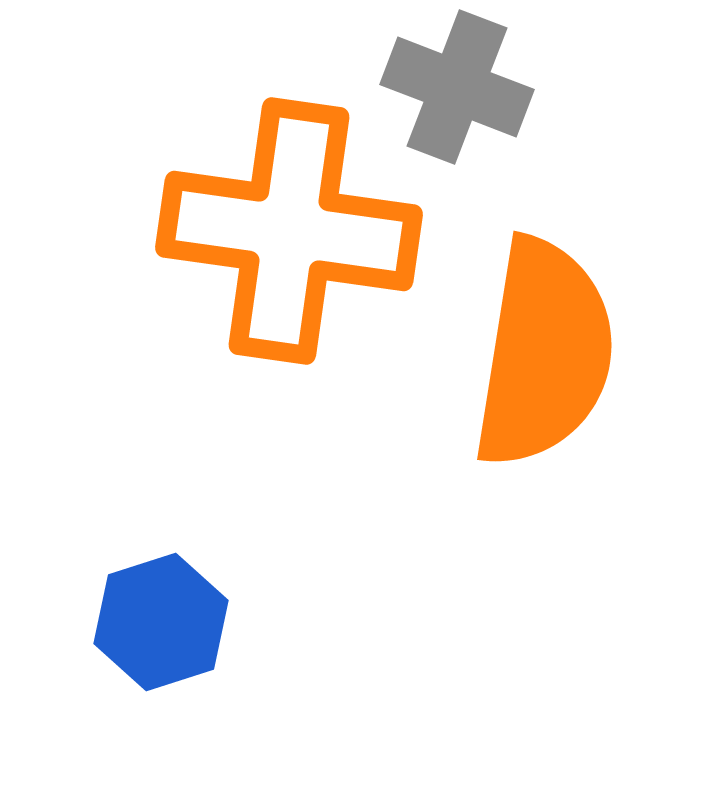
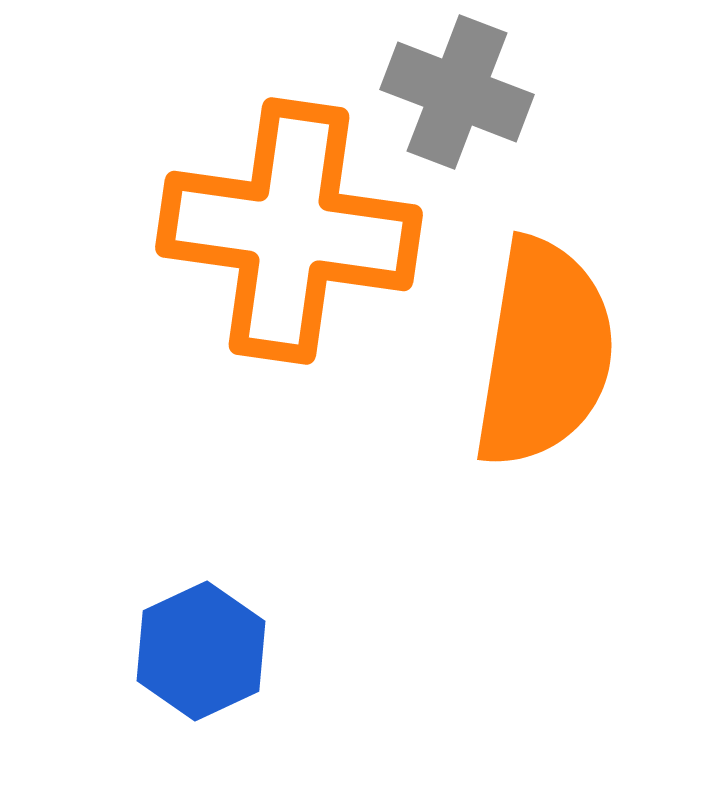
gray cross: moved 5 px down
blue hexagon: moved 40 px right, 29 px down; rotated 7 degrees counterclockwise
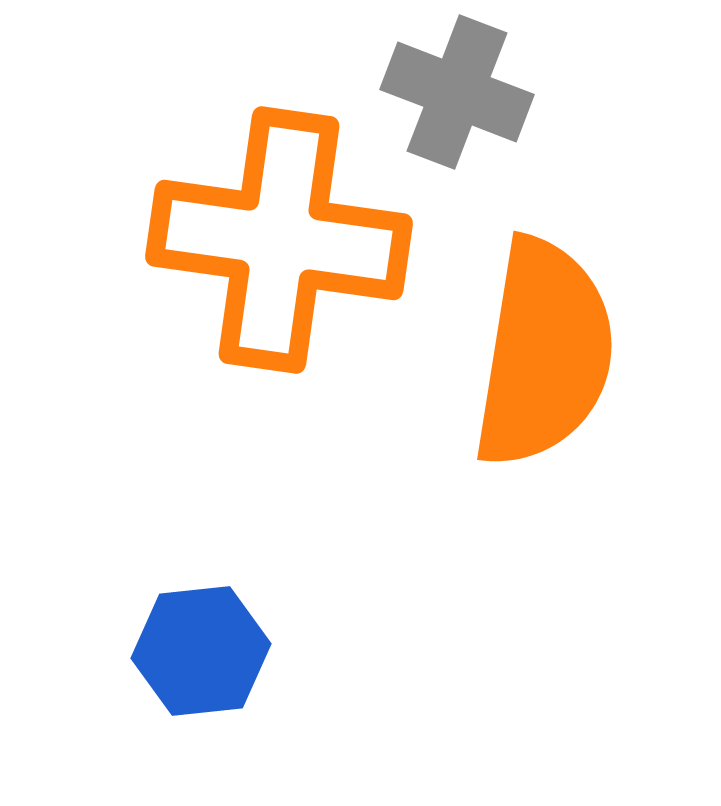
orange cross: moved 10 px left, 9 px down
blue hexagon: rotated 19 degrees clockwise
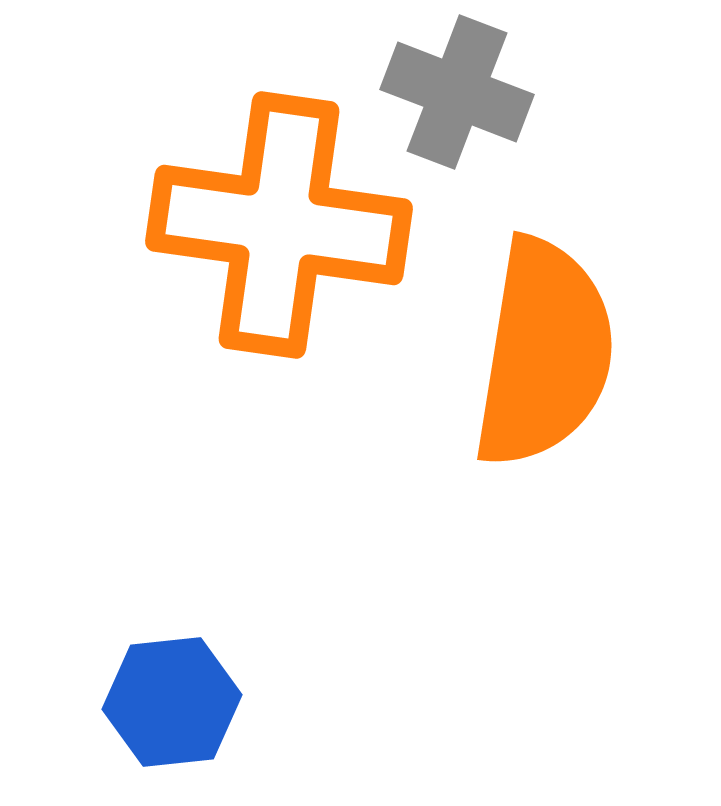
orange cross: moved 15 px up
blue hexagon: moved 29 px left, 51 px down
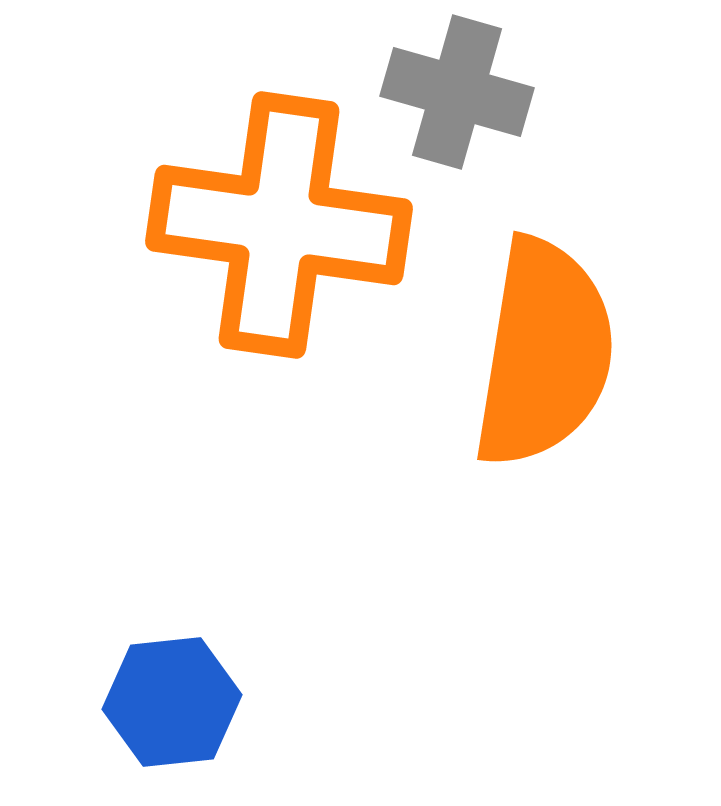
gray cross: rotated 5 degrees counterclockwise
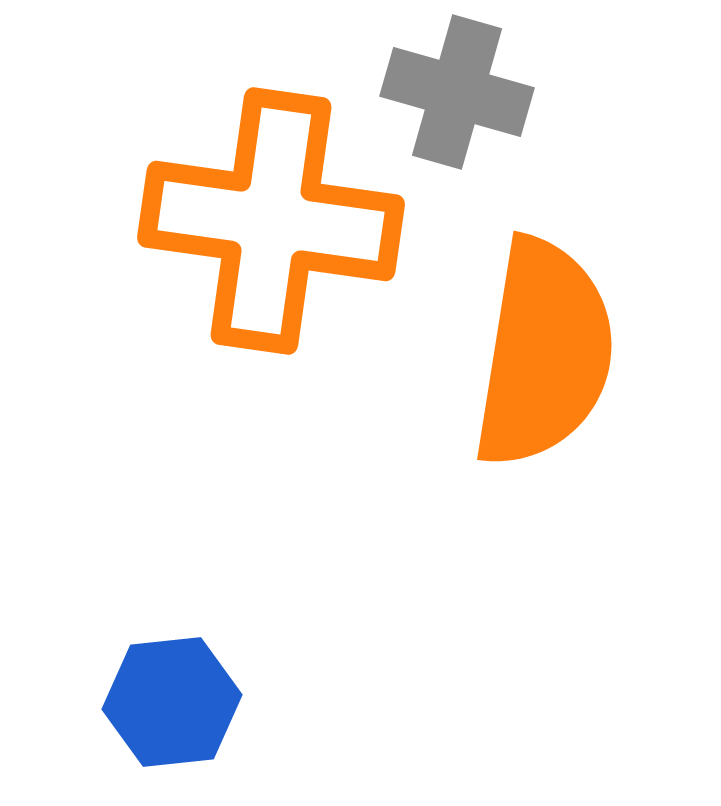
orange cross: moved 8 px left, 4 px up
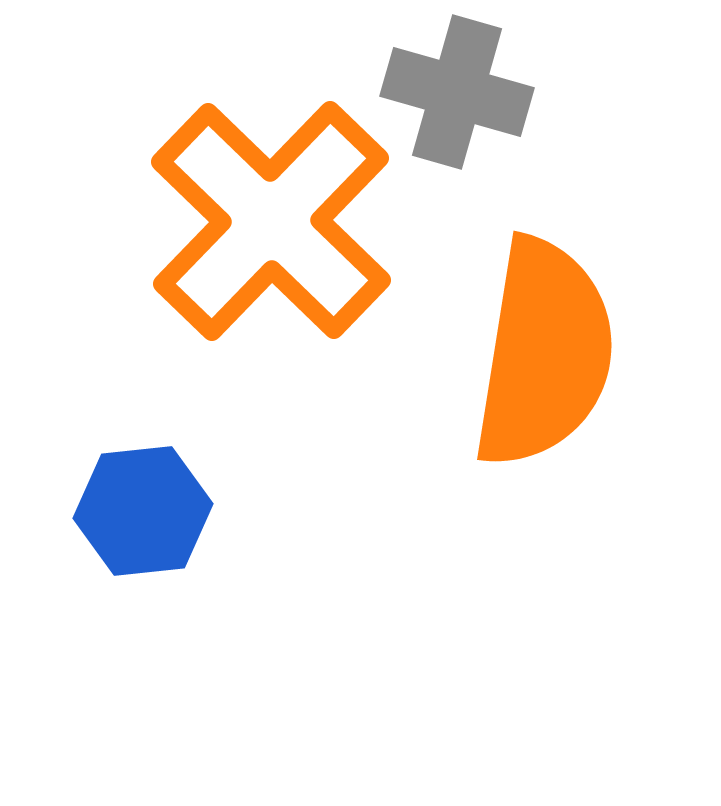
orange cross: rotated 36 degrees clockwise
blue hexagon: moved 29 px left, 191 px up
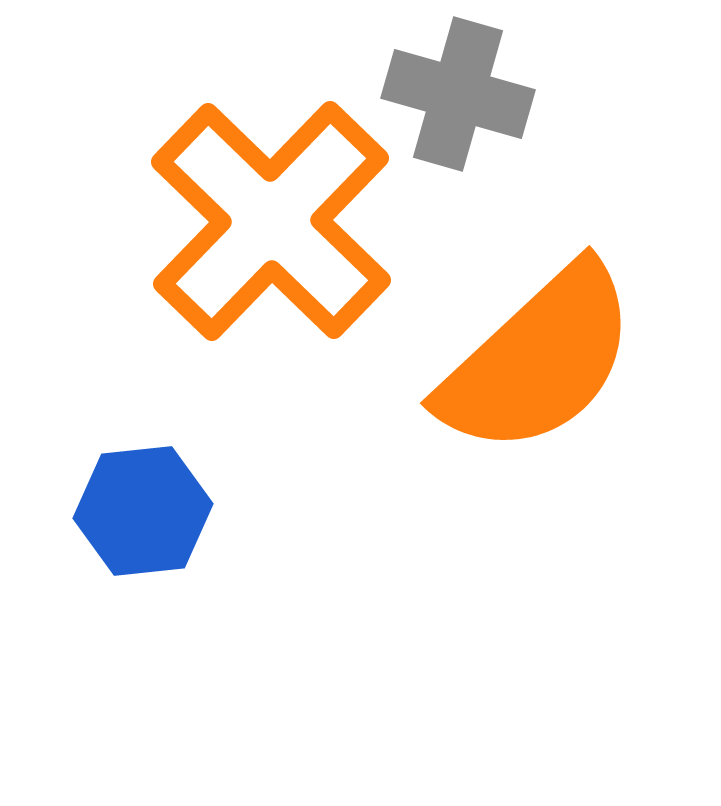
gray cross: moved 1 px right, 2 px down
orange semicircle: moved 6 px left, 7 px down; rotated 38 degrees clockwise
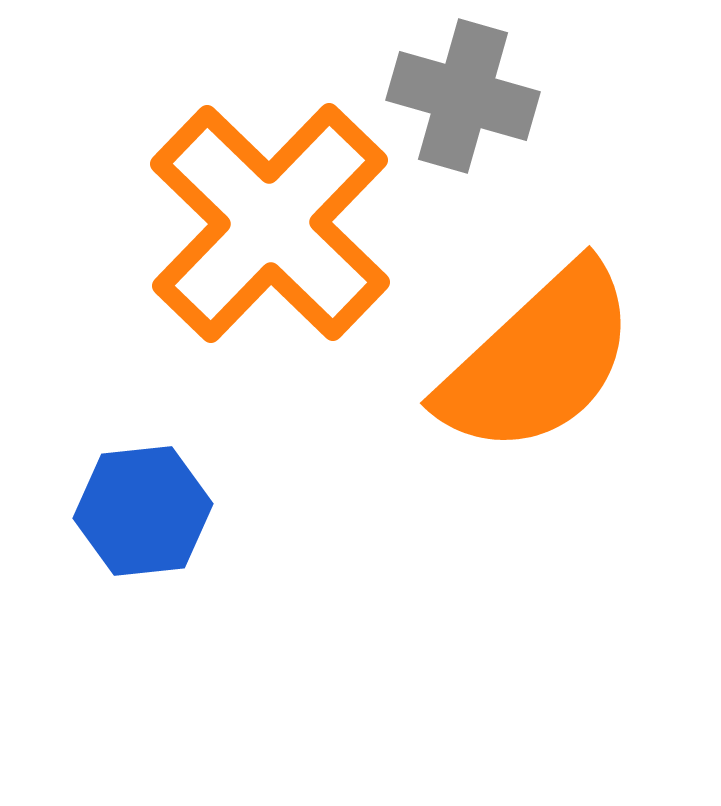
gray cross: moved 5 px right, 2 px down
orange cross: moved 1 px left, 2 px down
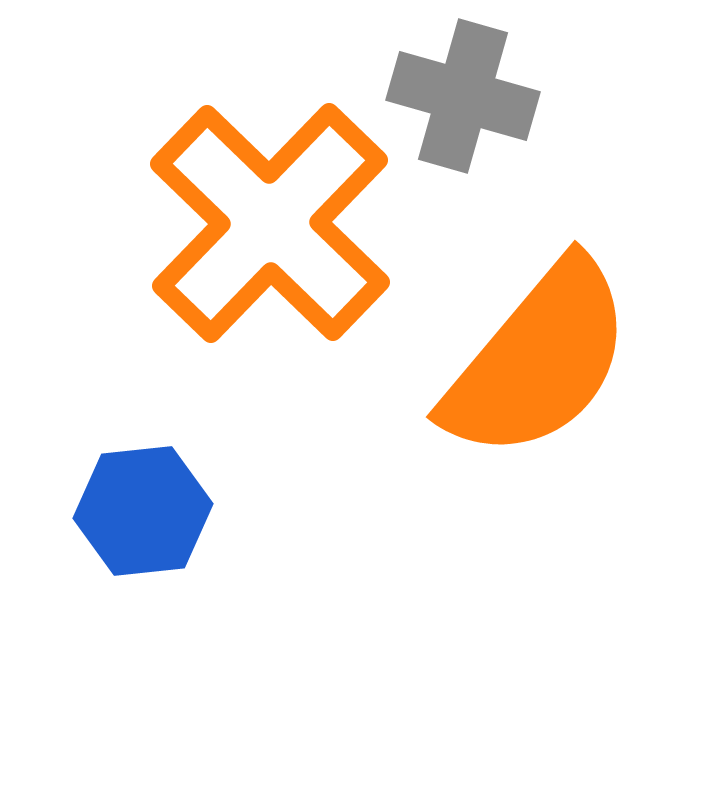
orange semicircle: rotated 7 degrees counterclockwise
